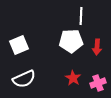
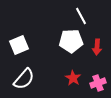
white line: rotated 30 degrees counterclockwise
white semicircle: rotated 25 degrees counterclockwise
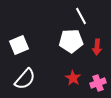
white semicircle: moved 1 px right
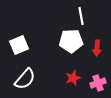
white line: rotated 18 degrees clockwise
red arrow: moved 1 px down
red star: rotated 21 degrees clockwise
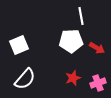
red arrow: rotated 63 degrees counterclockwise
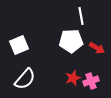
pink cross: moved 7 px left, 2 px up
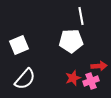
red arrow: moved 2 px right, 18 px down; rotated 35 degrees counterclockwise
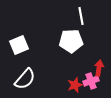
red arrow: moved 2 px down; rotated 77 degrees counterclockwise
red star: moved 2 px right, 7 px down
